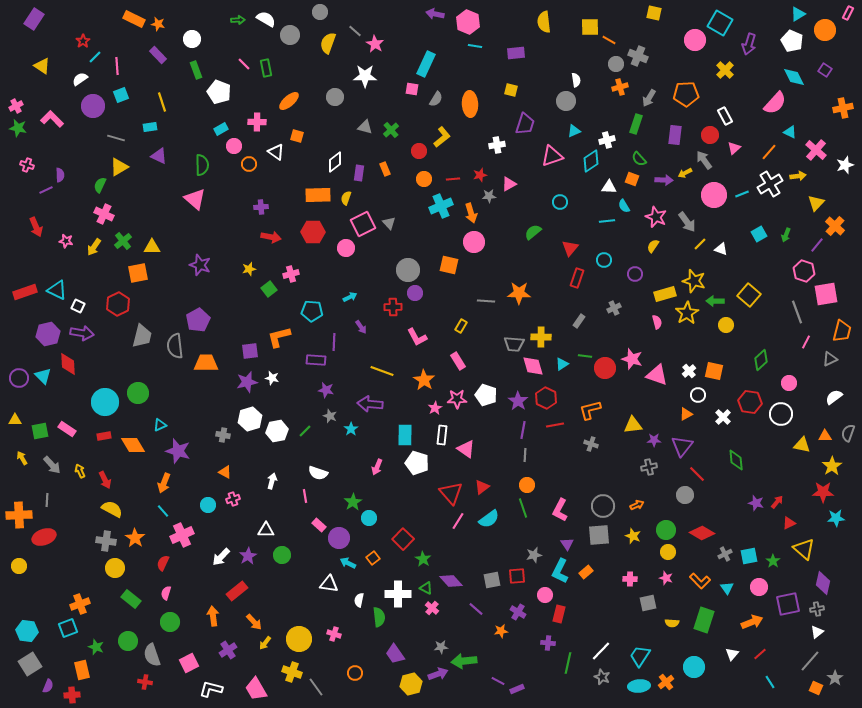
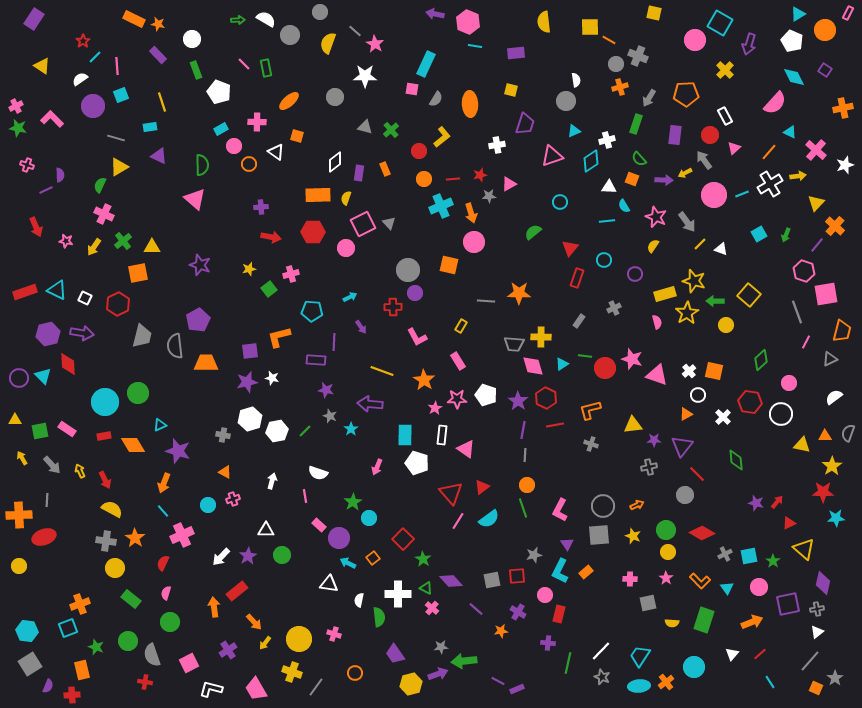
white square at (78, 306): moved 7 px right, 8 px up
pink star at (666, 578): rotated 16 degrees clockwise
orange arrow at (213, 616): moved 1 px right, 9 px up
gray line at (316, 687): rotated 72 degrees clockwise
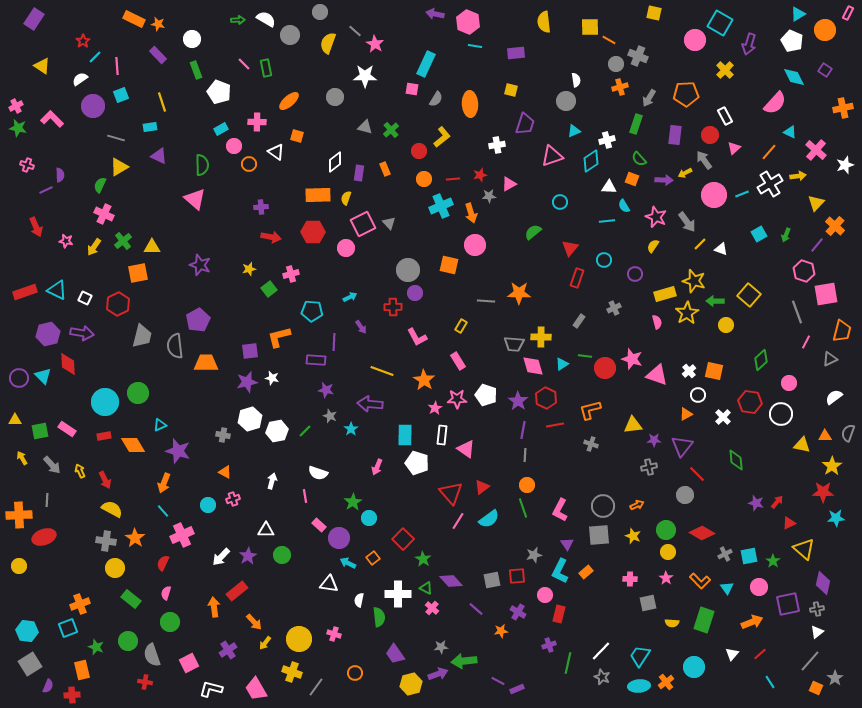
pink circle at (474, 242): moved 1 px right, 3 px down
purple cross at (548, 643): moved 1 px right, 2 px down; rotated 24 degrees counterclockwise
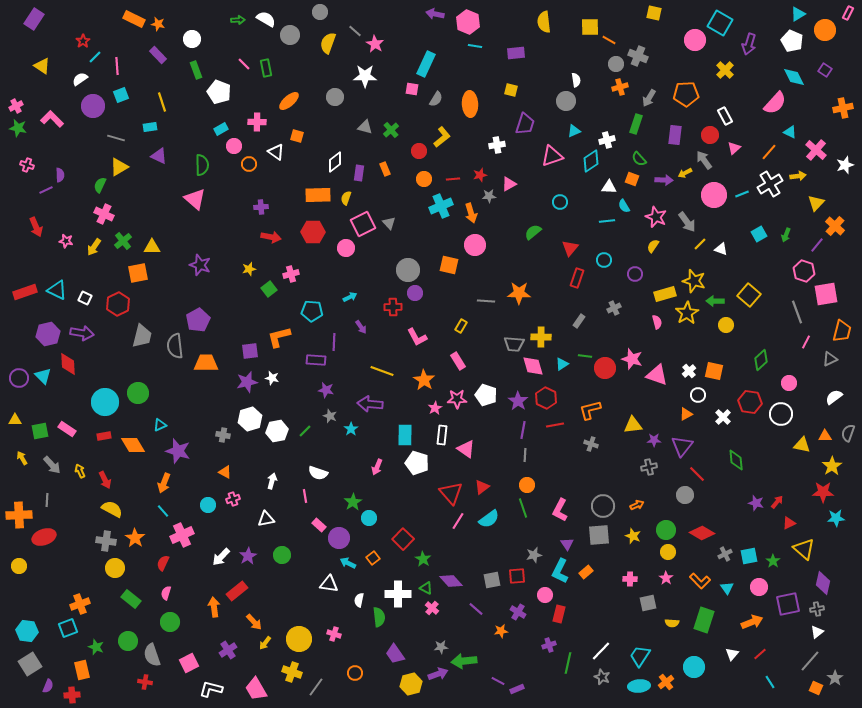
white triangle at (266, 530): moved 11 px up; rotated 12 degrees counterclockwise
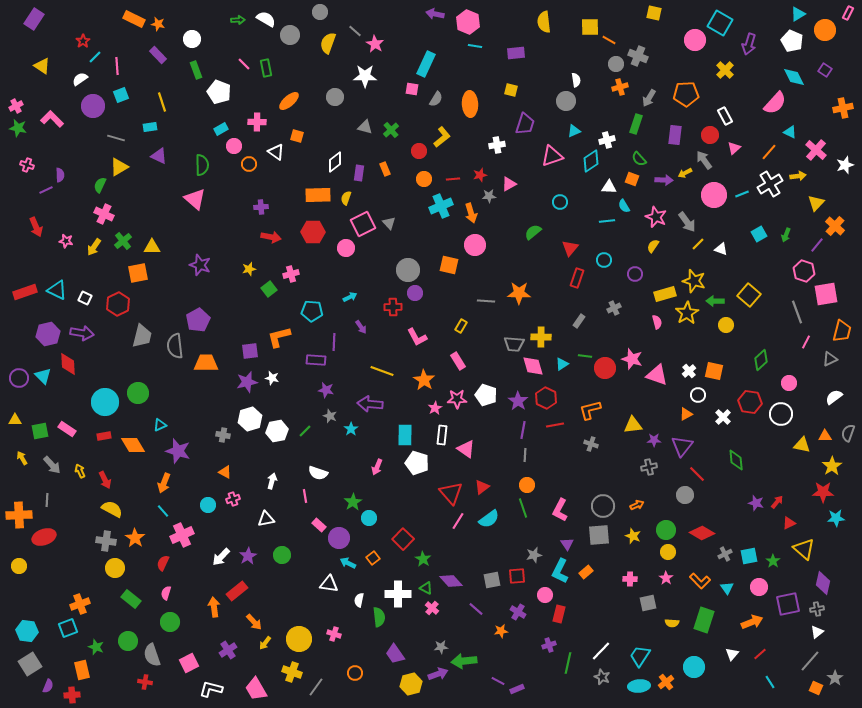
yellow line at (700, 244): moved 2 px left
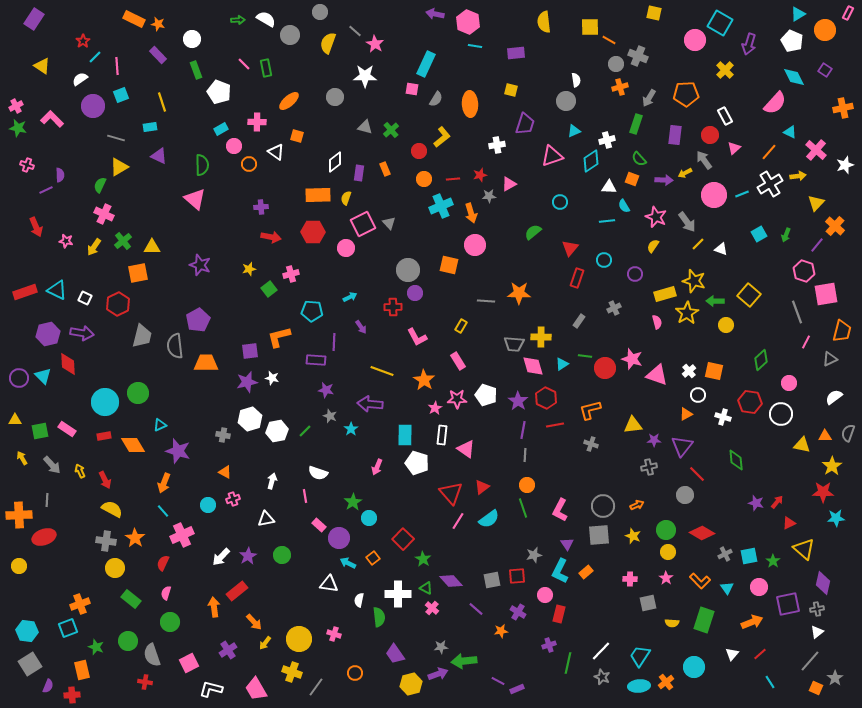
white cross at (723, 417): rotated 28 degrees counterclockwise
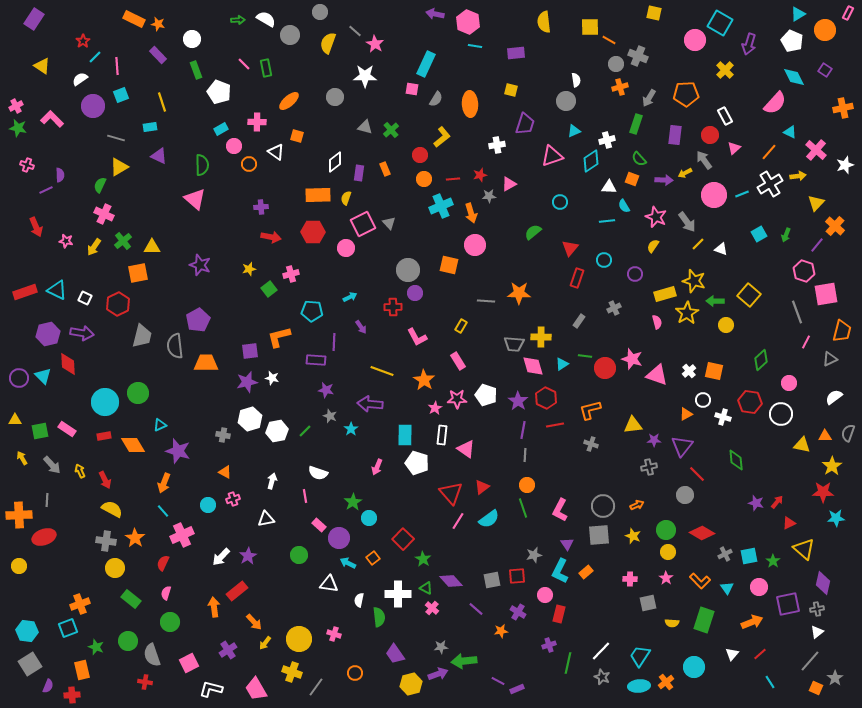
red circle at (419, 151): moved 1 px right, 4 px down
white circle at (698, 395): moved 5 px right, 5 px down
green circle at (282, 555): moved 17 px right
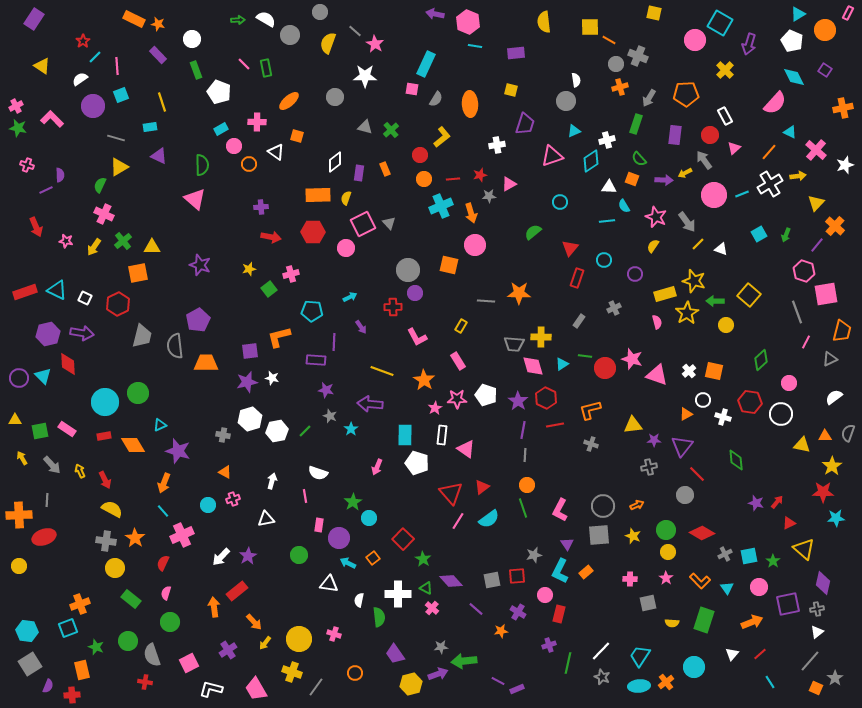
pink rectangle at (319, 525): rotated 56 degrees clockwise
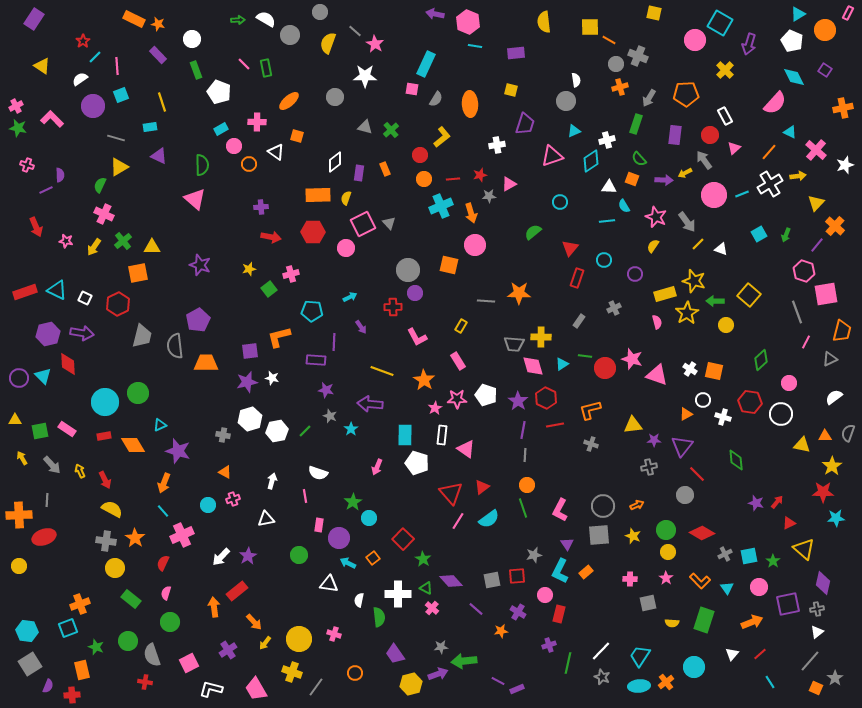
white cross at (689, 371): moved 1 px right, 2 px up; rotated 16 degrees counterclockwise
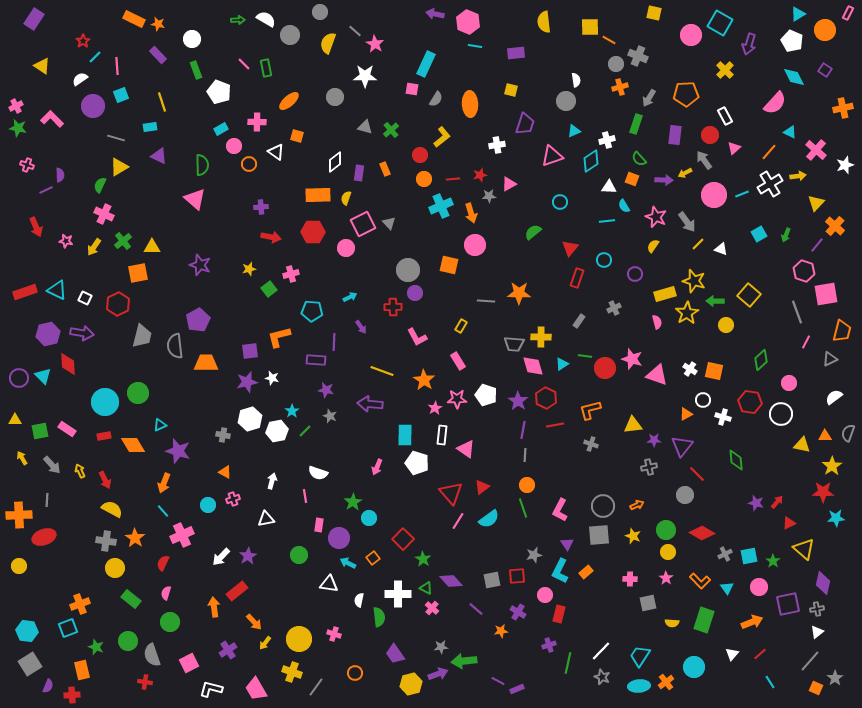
pink circle at (695, 40): moved 4 px left, 5 px up
cyan star at (351, 429): moved 59 px left, 18 px up
